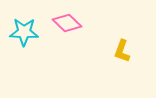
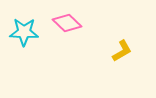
yellow L-shape: rotated 140 degrees counterclockwise
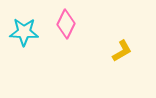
pink diamond: moved 1 px left, 1 px down; rotated 72 degrees clockwise
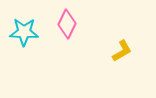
pink diamond: moved 1 px right
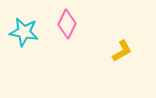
cyan star: rotated 8 degrees clockwise
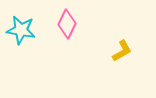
cyan star: moved 3 px left, 2 px up
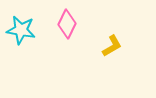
yellow L-shape: moved 10 px left, 5 px up
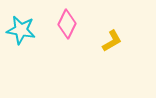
yellow L-shape: moved 5 px up
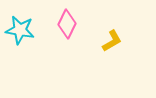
cyan star: moved 1 px left
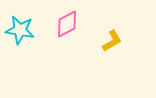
pink diamond: rotated 36 degrees clockwise
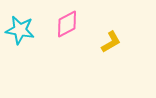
yellow L-shape: moved 1 px left, 1 px down
